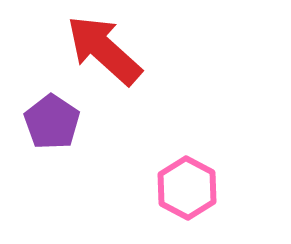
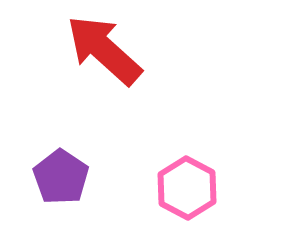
purple pentagon: moved 9 px right, 55 px down
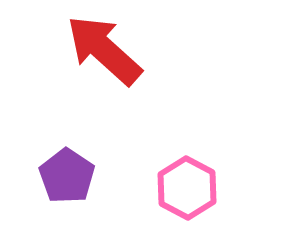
purple pentagon: moved 6 px right, 1 px up
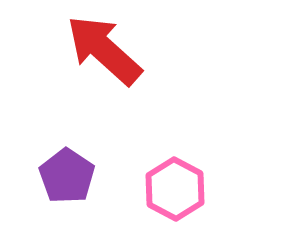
pink hexagon: moved 12 px left, 1 px down
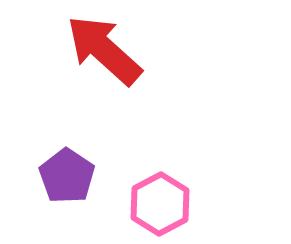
pink hexagon: moved 15 px left, 15 px down; rotated 4 degrees clockwise
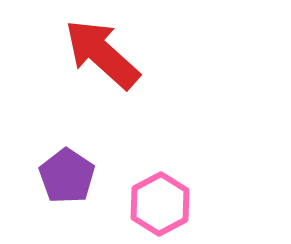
red arrow: moved 2 px left, 4 px down
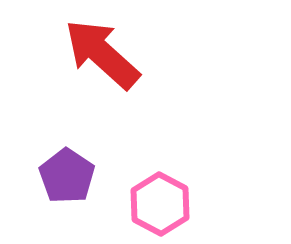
pink hexagon: rotated 4 degrees counterclockwise
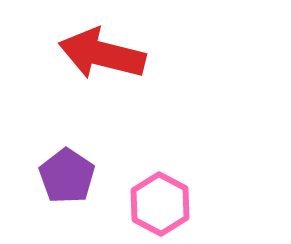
red arrow: rotated 28 degrees counterclockwise
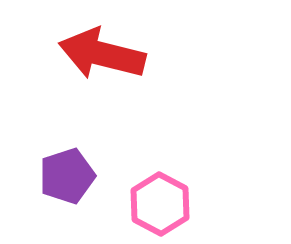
purple pentagon: rotated 20 degrees clockwise
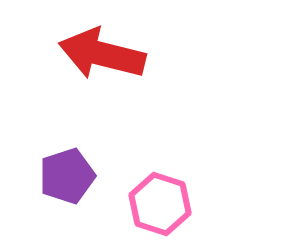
pink hexagon: rotated 10 degrees counterclockwise
